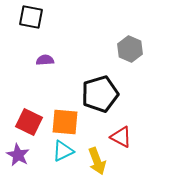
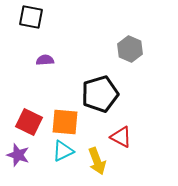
purple star: rotated 10 degrees counterclockwise
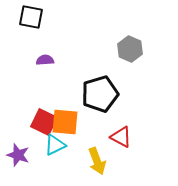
red square: moved 15 px right
cyan triangle: moved 8 px left, 6 px up
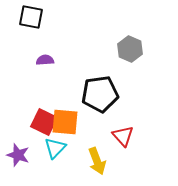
black pentagon: rotated 9 degrees clockwise
red triangle: moved 2 px right, 1 px up; rotated 20 degrees clockwise
cyan triangle: moved 3 px down; rotated 20 degrees counterclockwise
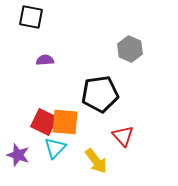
yellow arrow: moved 1 px left; rotated 16 degrees counterclockwise
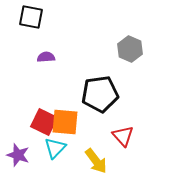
purple semicircle: moved 1 px right, 3 px up
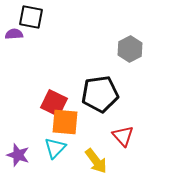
gray hexagon: rotated 10 degrees clockwise
purple semicircle: moved 32 px left, 23 px up
red square: moved 10 px right, 19 px up
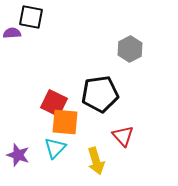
purple semicircle: moved 2 px left, 1 px up
yellow arrow: rotated 20 degrees clockwise
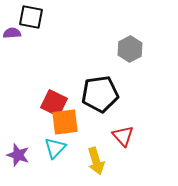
orange square: rotated 12 degrees counterclockwise
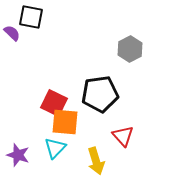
purple semicircle: rotated 48 degrees clockwise
orange square: rotated 12 degrees clockwise
